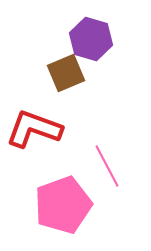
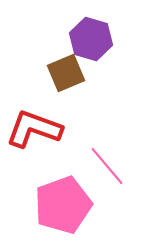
pink line: rotated 12 degrees counterclockwise
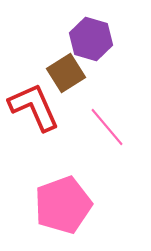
brown square: rotated 9 degrees counterclockwise
red L-shape: moved 22 px up; rotated 46 degrees clockwise
pink line: moved 39 px up
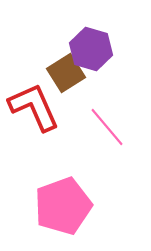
purple hexagon: moved 10 px down
pink pentagon: moved 1 px down
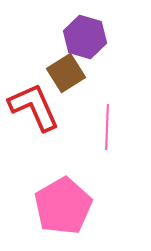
purple hexagon: moved 6 px left, 12 px up
pink line: rotated 42 degrees clockwise
pink pentagon: rotated 10 degrees counterclockwise
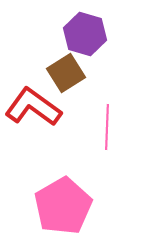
purple hexagon: moved 3 px up
red L-shape: moved 1 px left; rotated 30 degrees counterclockwise
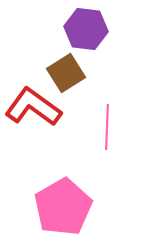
purple hexagon: moved 1 px right, 5 px up; rotated 9 degrees counterclockwise
pink pentagon: moved 1 px down
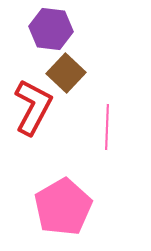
purple hexagon: moved 35 px left
brown square: rotated 15 degrees counterclockwise
red L-shape: rotated 82 degrees clockwise
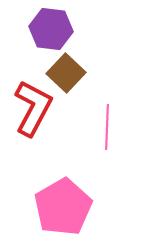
red L-shape: moved 1 px down
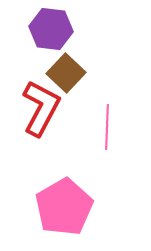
red L-shape: moved 8 px right
pink pentagon: moved 1 px right
